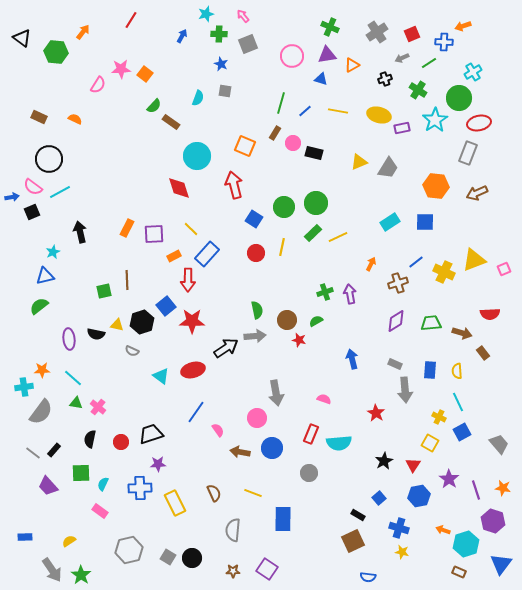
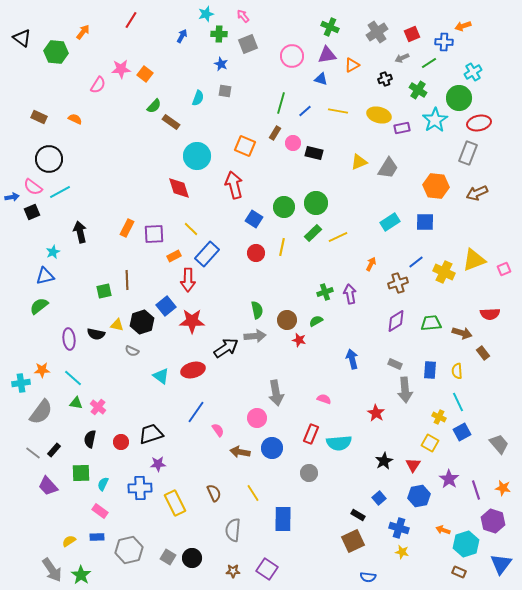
cyan cross at (24, 387): moved 3 px left, 4 px up
yellow line at (253, 493): rotated 36 degrees clockwise
blue rectangle at (25, 537): moved 72 px right
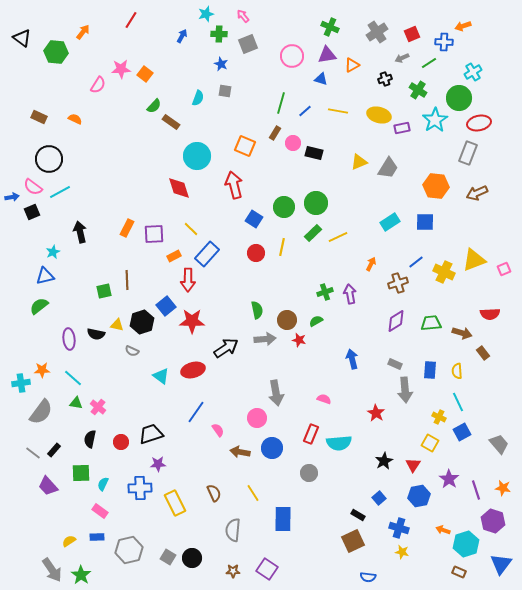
gray arrow at (255, 336): moved 10 px right, 3 px down
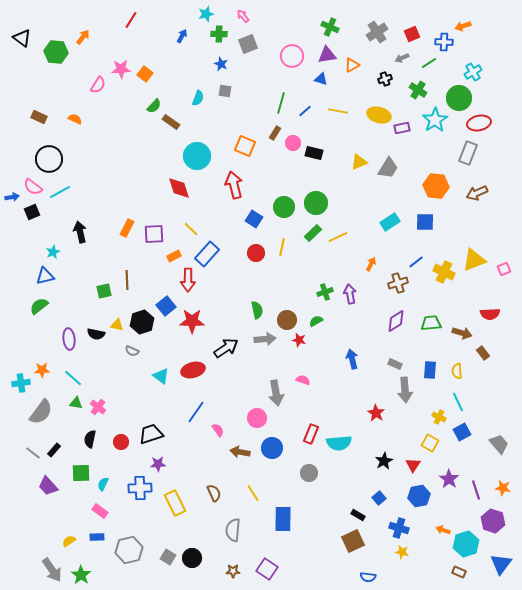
orange arrow at (83, 32): moved 5 px down
pink semicircle at (324, 399): moved 21 px left, 19 px up
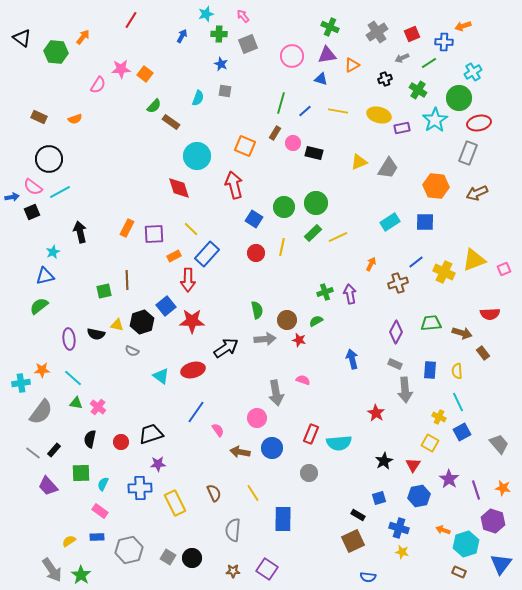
orange semicircle at (75, 119): rotated 136 degrees clockwise
purple diamond at (396, 321): moved 11 px down; rotated 30 degrees counterclockwise
blue square at (379, 498): rotated 24 degrees clockwise
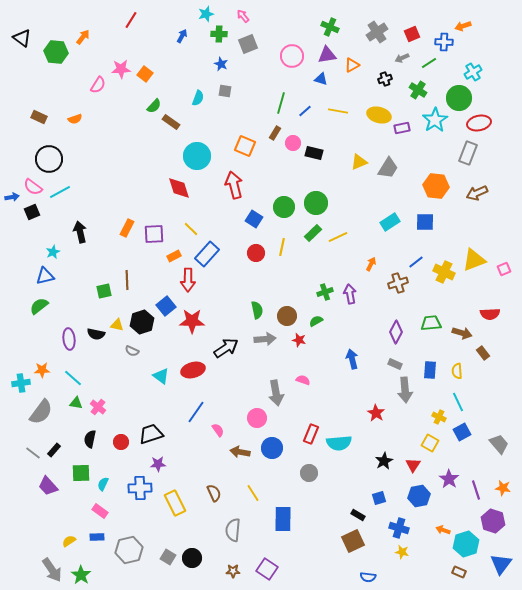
brown circle at (287, 320): moved 4 px up
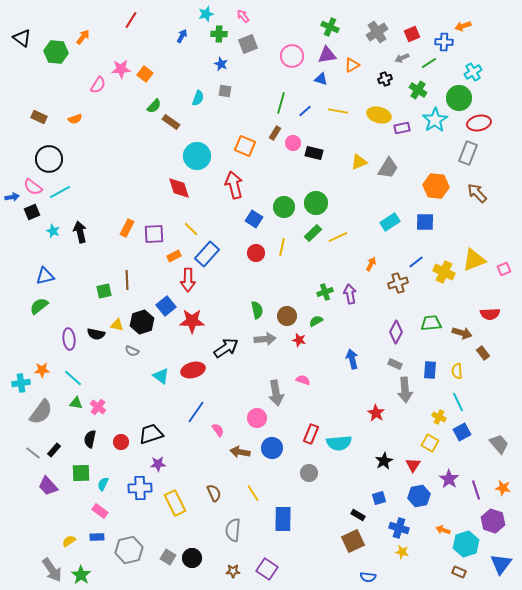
brown arrow at (477, 193): rotated 70 degrees clockwise
cyan star at (53, 252): moved 21 px up; rotated 24 degrees counterclockwise
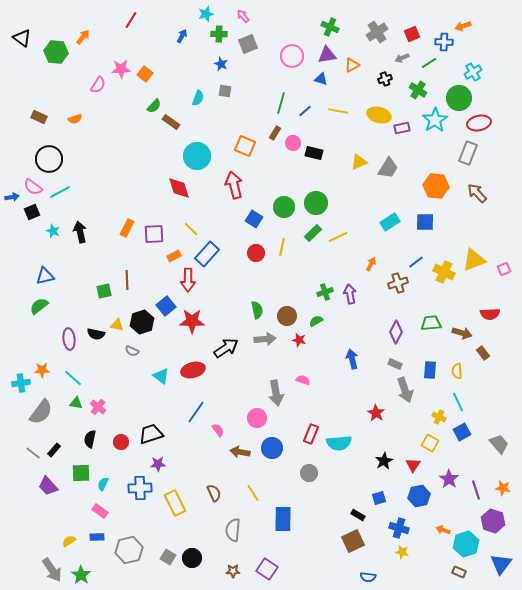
gray arrow at (405, 390): rotated 15 degrees counterclockwise
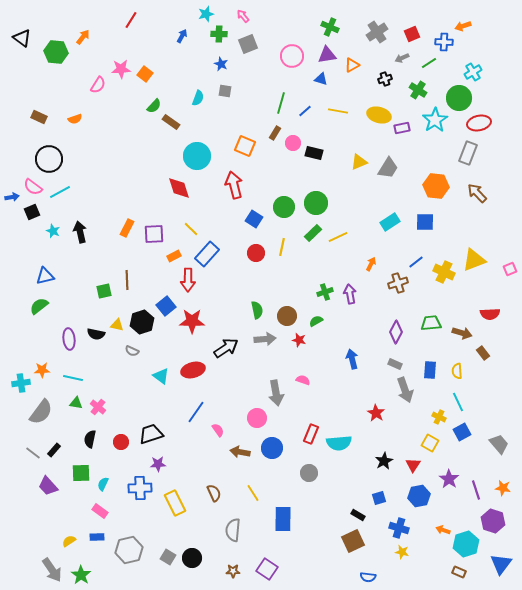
pink square at (504, 269): moved 6 px right
cyan line at (73, 378): rotated 30 degrees counterclockwise
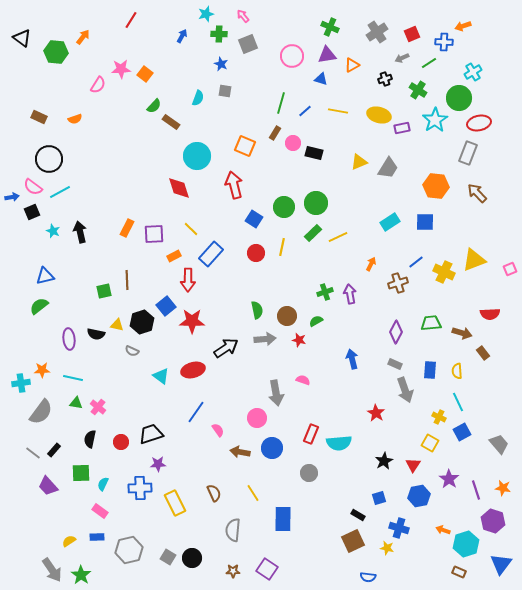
blue rectangle at (207, 254): moved 4 px right
yellow star at (402, 552): moved 15 px left, 4 px up
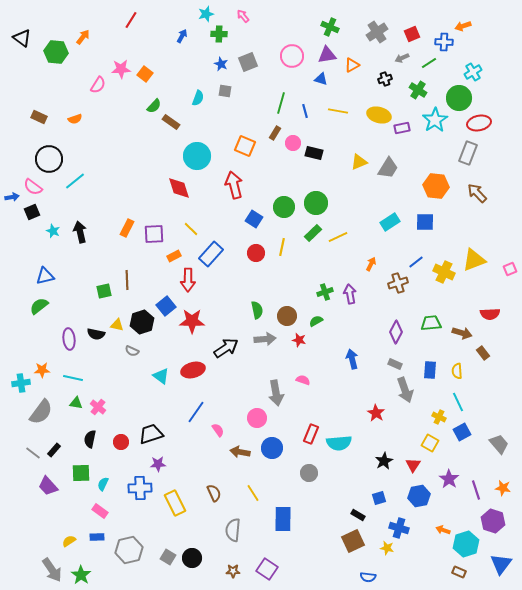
gray square at (248, 44): moved 18 px down
blue line at (305, 111): rotated 64 degrees counterclockwise
cyan line at (60, 192): moved 15 px right, 11 px up; rotated 10 degrees counterclockwise
